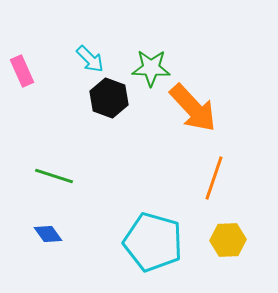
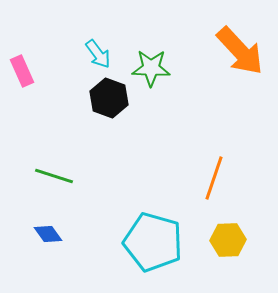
cyan arrow: moved 8 px right, 5 px up; rotated 8 degrees clockwise
orange arrow: moved 47 px right, 57 px up
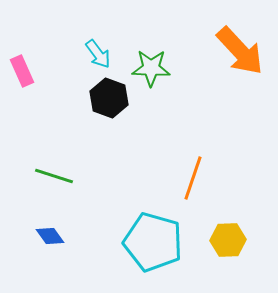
orange line: moved 21 px left
blue diamond: moved 2 px right, 2 px down
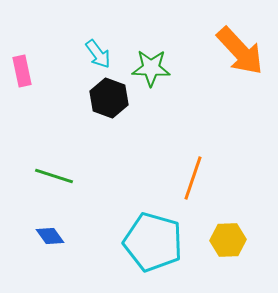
pink rectangle: rotated 12 degrees clockwise
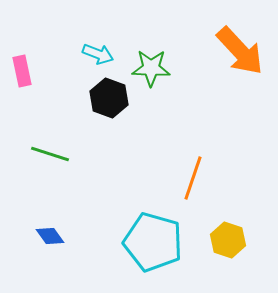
cyan arrow: rotated 32 degrees counterclockwise
green line: moved 4 px left, 22 px up
yellow hexagon: rotated 20 degrees clockwise
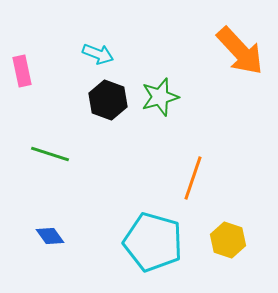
green star: moved 9 px right, 29 px down; rotated 18 degrees counterclockwise
black hexagon: moved 1 px left, 2 px down
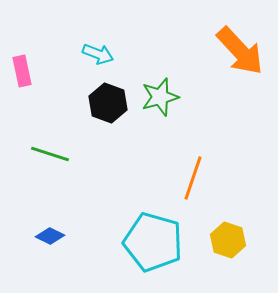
black hexagon: moved 3 px down
blue diamond: rotated 28 degrees counterclockwise
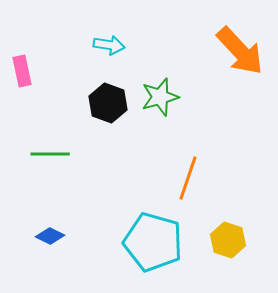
cyan arrow: moved 11 px right, 9 px up; rotated 12 degrees counterclockwise
green line: rotated 18 degrees counterclockwise
orange line: moved 5 px left
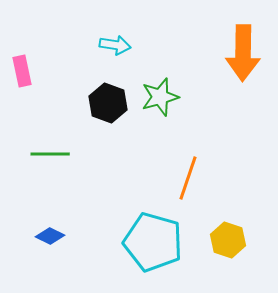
cyan arrow: moved 6 px right
orange arrow: moved 3 px right, 2 px down; rotated 44 degrees clockwise
